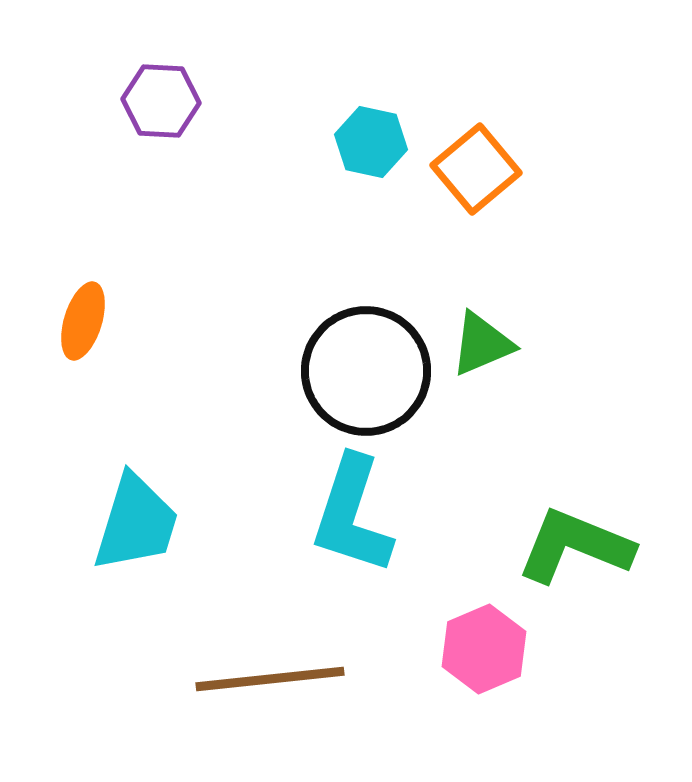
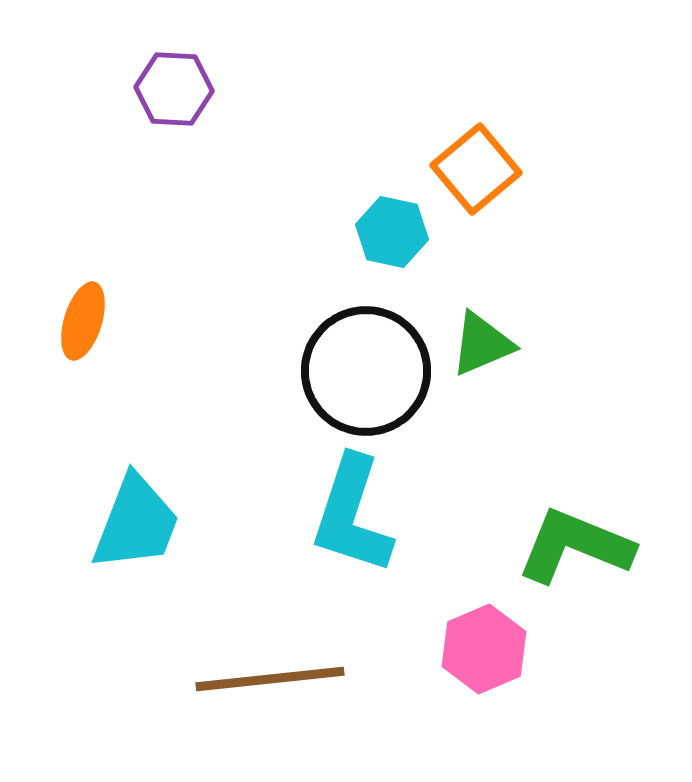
purple hexagon: moved 13 px right, 12 px up
cyan hexagon: moved 21 px right, 90 px down
cyan trapezoid: rotated 4 degrees clockwise
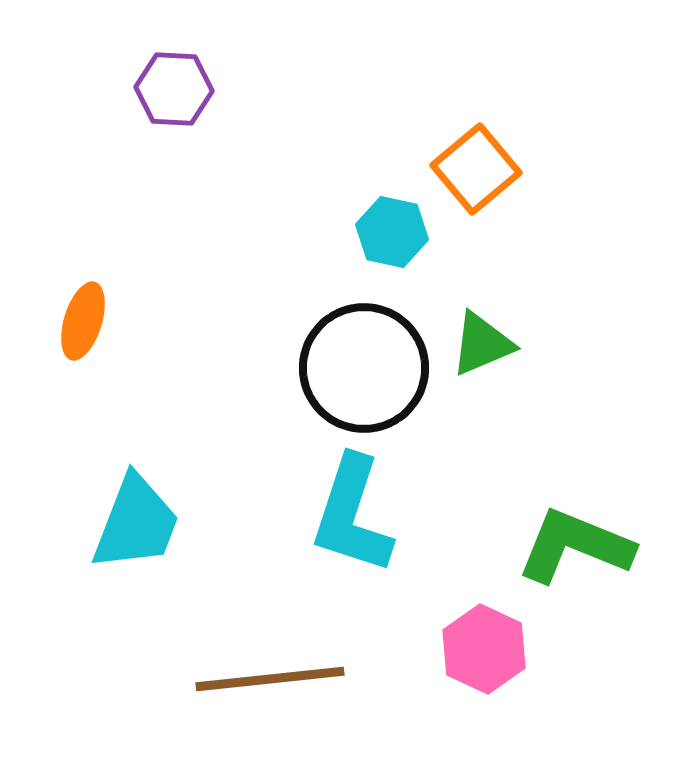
black circle: moved 2 px left, 3 px up
pink hexagon: rotated 12 degrees counterclockwise
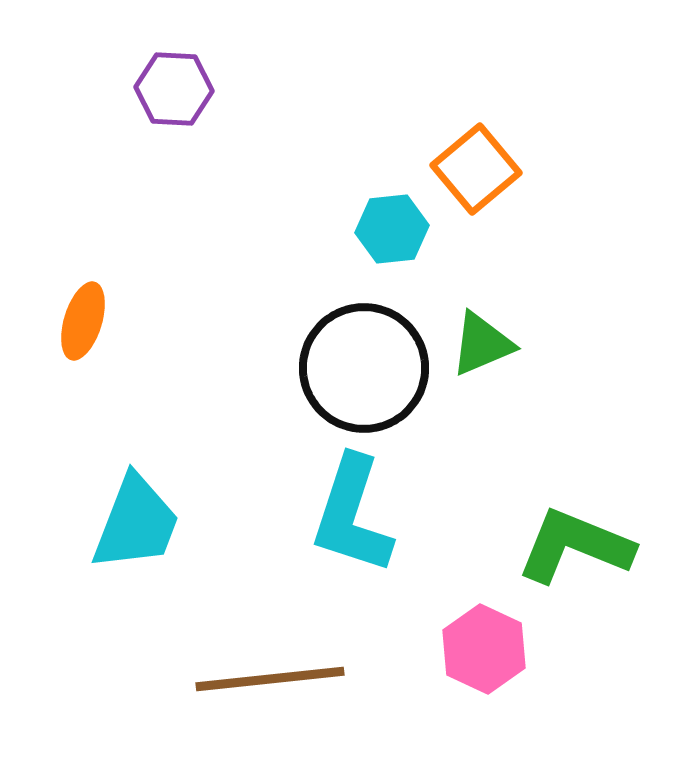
cyan hexagon: moved 3 px up; rotated 18 degrees counterclockwise
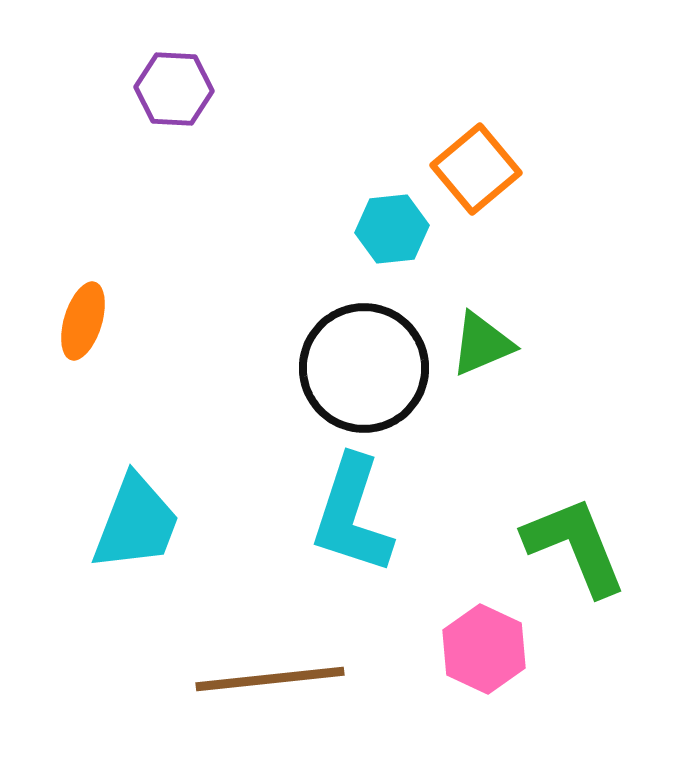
green L-shape: rotated 46 degrees clockwise
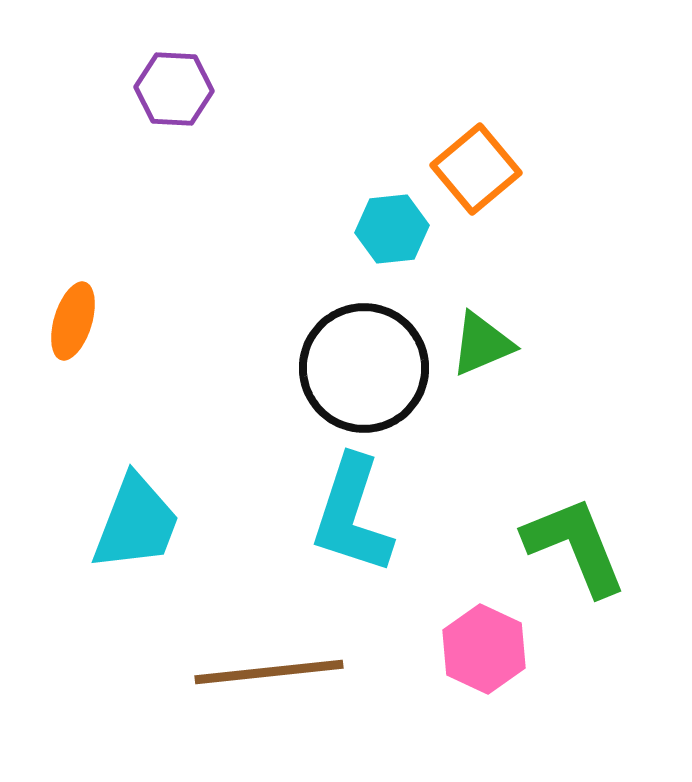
orange ellipse: moved 10 px left
brown line: moved 1 px left, 7 px up
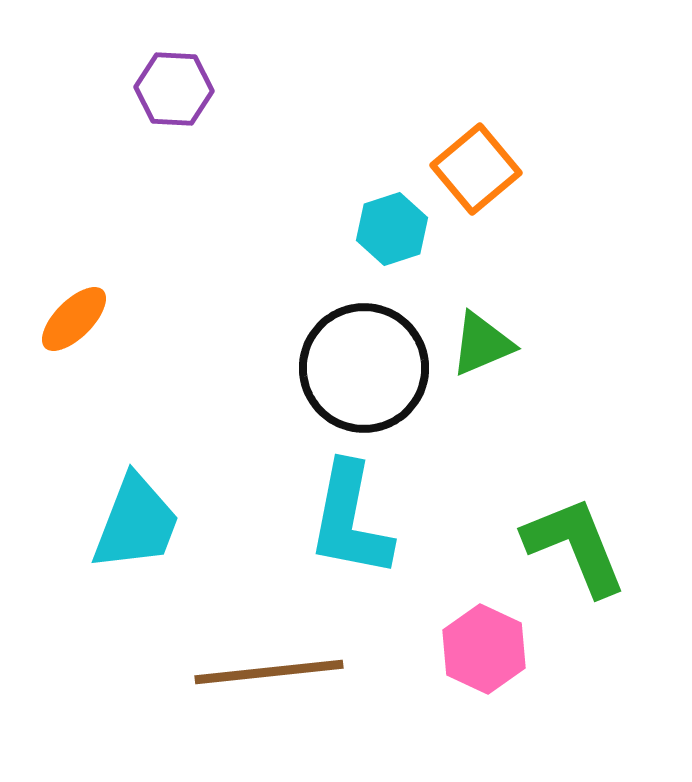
cyan hexagon: rotated 12 degrees counterclockwise
orange ellipse: moved 1 px right, 2 px up; rotated 28 degrees clockwise
cyan L-shape: moved 2 px left, 5 px down; rotated 7 degrees counterclockwise
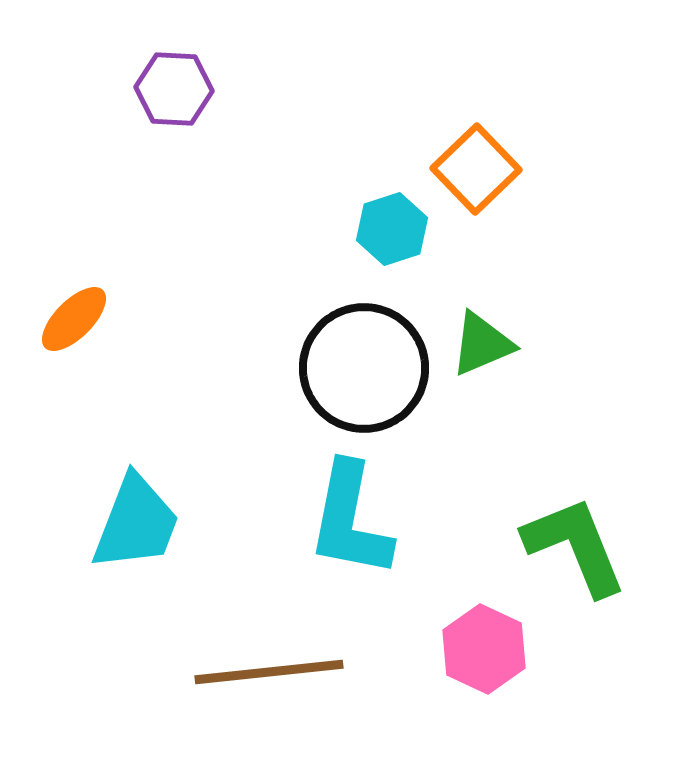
orange square: rotated 4 degrees counterclockwise
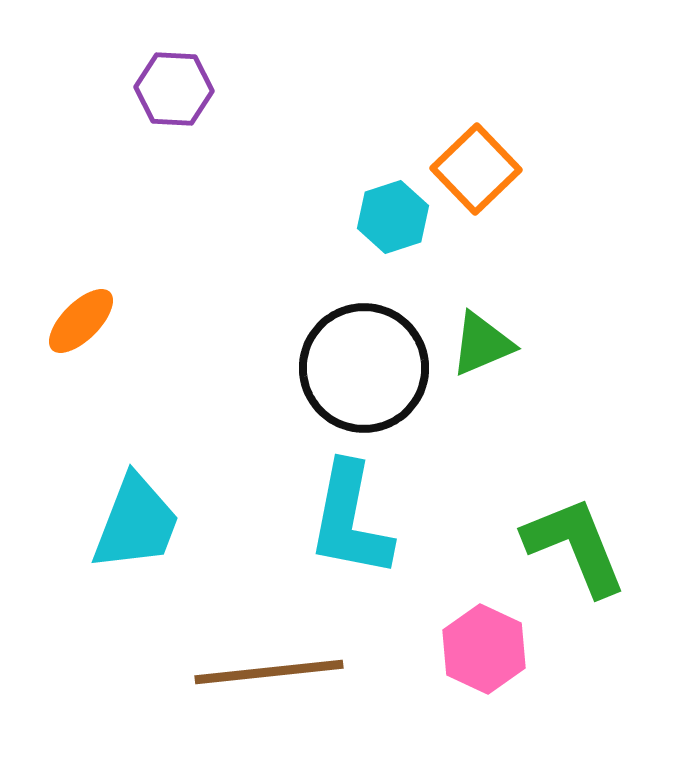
cyan hexagon: moved 1 px right, 12 px up
orange ellipse: moved 7 px right, 2 px down
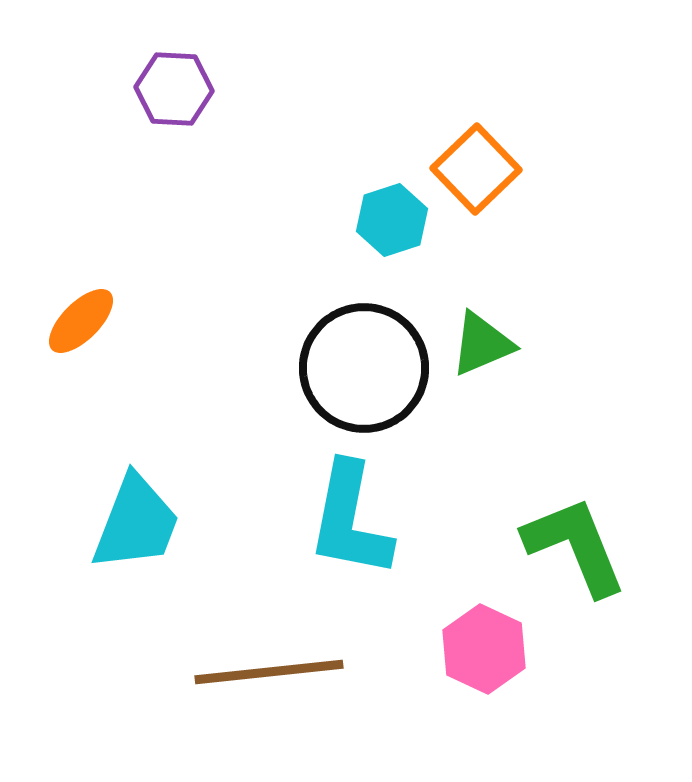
cyan hexagon: moved 1 px left, 3 px down
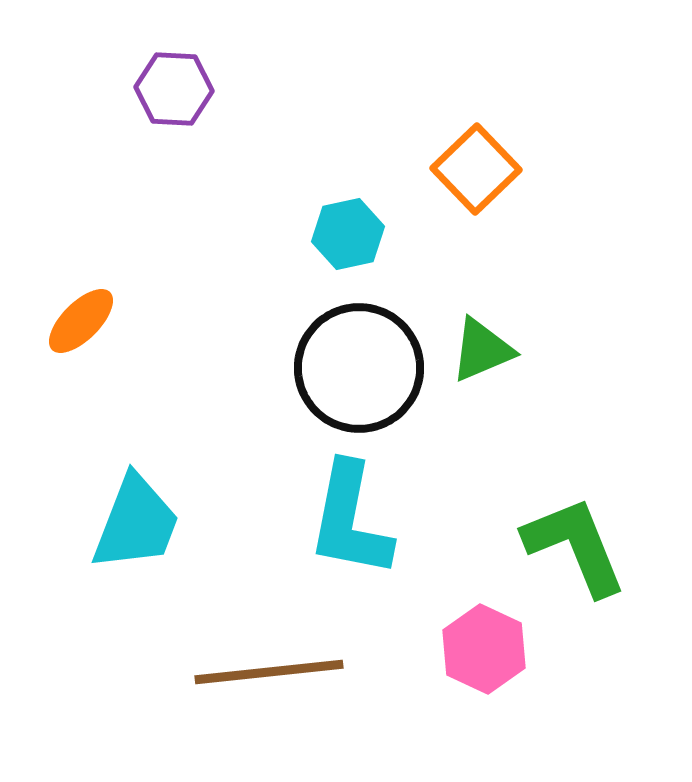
cyan hexagon: moved 44 px left, 14 px down; rotated 6 degrees clockwise
green triangle: moved 6 px down
black circle: moved 5 px left
